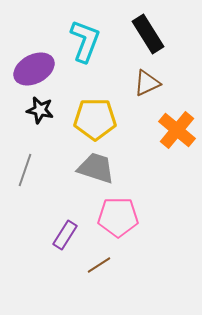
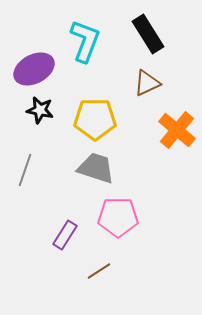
brown line: moved 6 px down
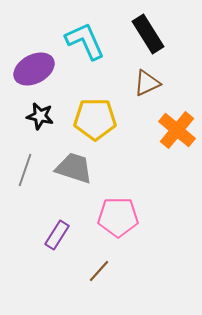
cyan L-shape: rotated 45 degrees counterclockwise
black star: moved 6 px down
gray trapezoid: moved 22 px left
purple rectangle: moved 8 px left
brown line: rotated 15 degrees counterclockwise
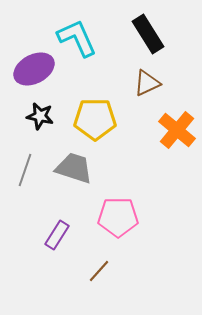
cyan L-shape: moved 8 px left, 3 px up
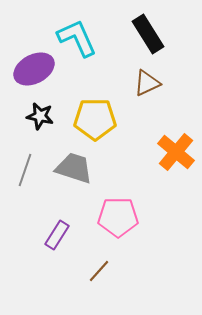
orange cross: moved 1 px left, 22 px down
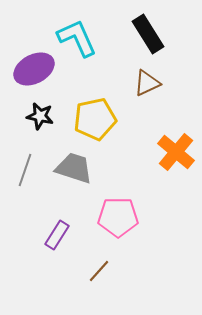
yellow pentagon: rotated 12 degrees counterclockwise
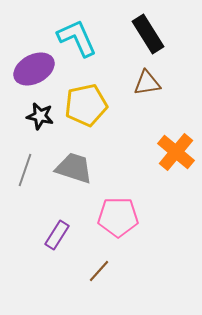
brown triangle: rotated 16 degrees clockwise
yellow pentagon: moved 9 px left, 14 px up
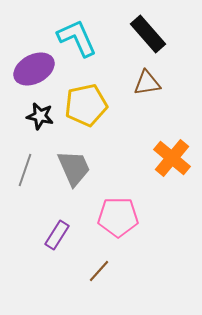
black rectangle: rotated 9 degrees counterclockwise
orange cross: moved 4 px left, 6 px down
gray trapezoid: rotated 48 degrees clockwise
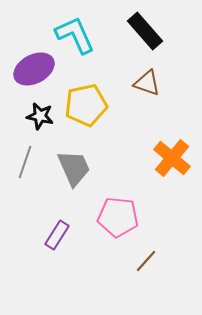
black rectangle: moved 3 px left, 3 px up
cyan L-shape: moved 2 px left, 3 px up
brown triangle: rotated 28 degrees clockwise
gray line: moved 8 px up
pink pentagon: rotated 6 degrees clockwise
brown line: moved 47 px right, 10 px up
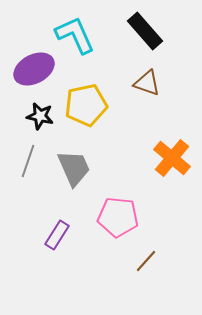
gray line: moved 3 px right, 1 px up
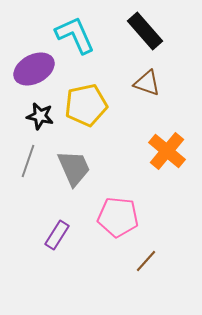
orange cross: moved 5 px left, 7 px up
